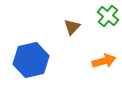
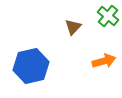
brown triangle: moved 1 px right
blue hexagon: moved 6 px down
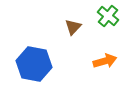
orange arrow: moved 1 px right
blue hexagon: moved 3 px right, 2 px up; rotated 24 degrees clockwise
